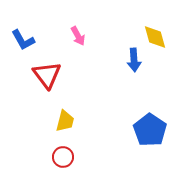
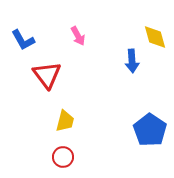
blue arrow: moved 2 px left, 1 px down
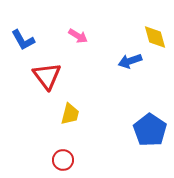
pink arrow: rotated 30 degrees counterclockwise
blue arrow: moved 2 px left; rotated 75 degrees clockwise
red triangle: moved 1 px down
yellow trapezoid: moved 5 px right, 7 px up
red circle: moved 3 px down
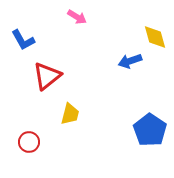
pink arrow: moved 1 px left, 19 px up
red triangle: rotated 28 degrees clockwise
red circle: moved 34 px left, 18 px up
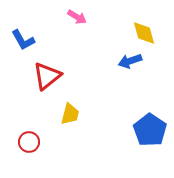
yellow diamond: moved 11 px left, 4 px up
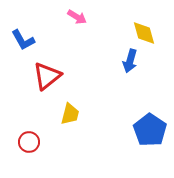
blue arrow: rotated 55 degrees counterclockwise
